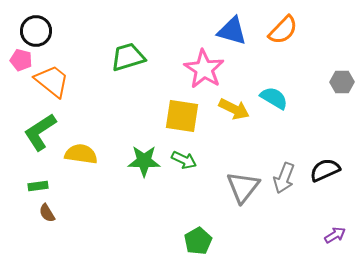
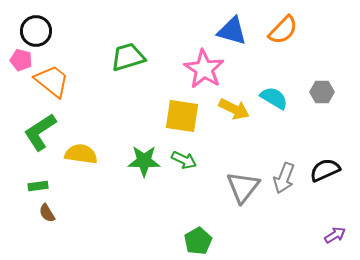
gray hexagon: moved 20 px left, 10 px down
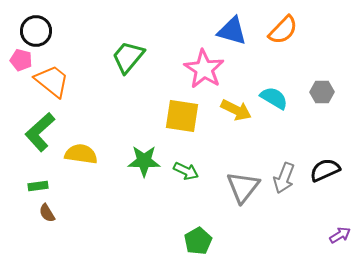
green trapezoid: rotated 33 degrees counterclockwise
yellow arrow: moved 2 px right, 1 px down
green L-shape: rotated 9 degrees counterclockwise
green arrow: moved 2 px right, 11 px down
purple arrow: moved 5 px right
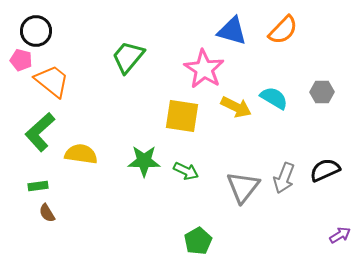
yellow arrow: moved 3 px up
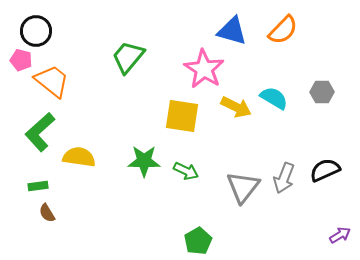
yellow semicircle: moved 2 px left, 3 px down
